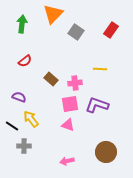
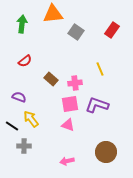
orange triangle: rotated 40 degrees clockwise
red rectangle: moved 1 px right
yellow line: rotated 64 degrees clockwise
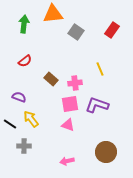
green arrow: moved 2 px right
black line: moved 2 px left, 2 px up
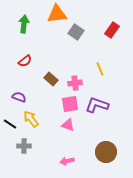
orange triangle: moved 4 px right
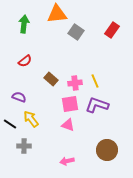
yellow line: moved 5 px left, 12 px down
brown circle: moved 1 px right, 2 px up
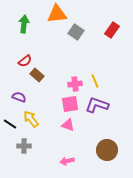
brown rectangle: moved 14 px left, 4 px up
pink cross: moved 1 px down
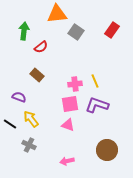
green arrow: moved 7 px down
red semicircle: moved 16 px right, 14 px up
gray cross: moved 5 px right, 1 px up; rotated 24 degrees clockwise
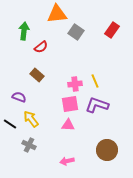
pink triangle: rotated 16 degrees counterclockwise
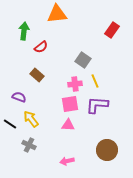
gray square: moved 7 px right, 28 px down
purple L-shape: rotated 15 degrees counterclockwise
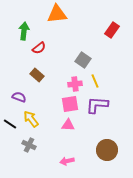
red semicircle: moved 2 px left, 1 px down
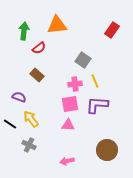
orange triangle: moved 11 px down
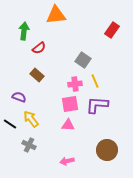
orange triangle: moved 1 px left, 10 px up
